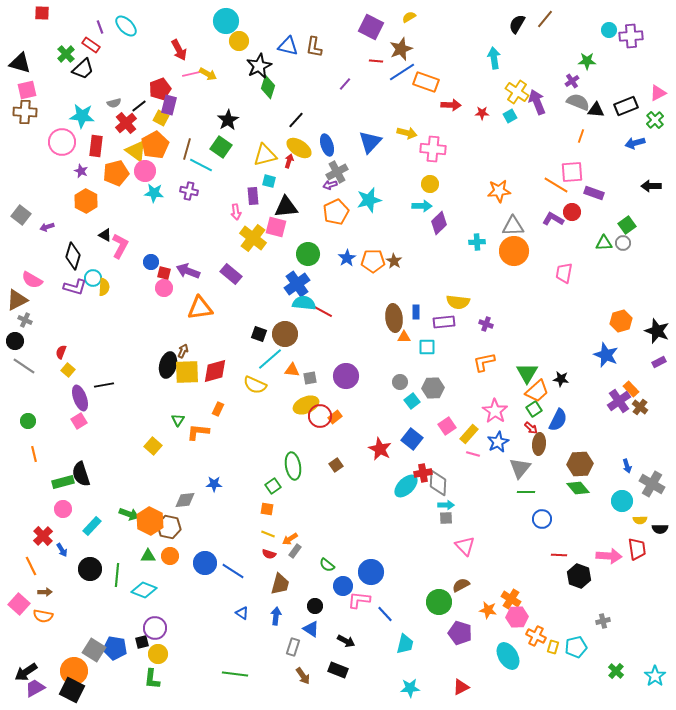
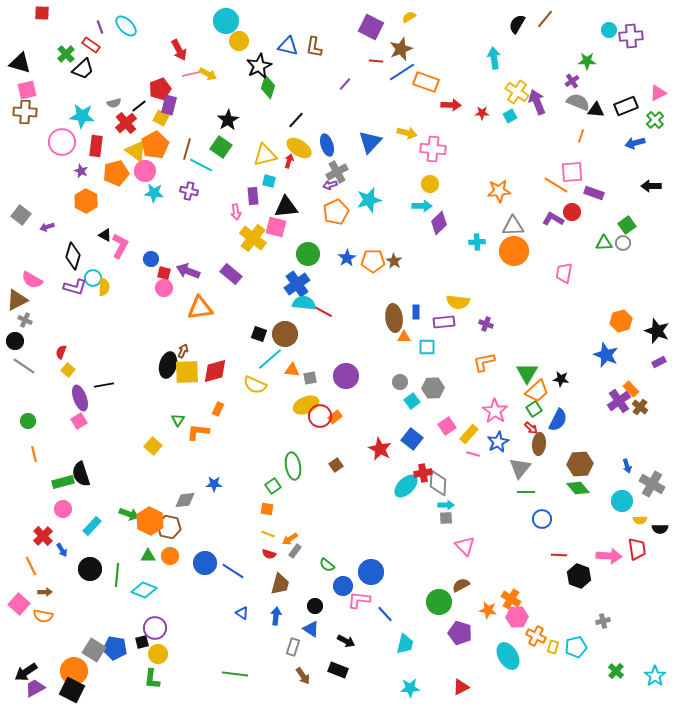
blue circle at (151, 262): moved 3 px up
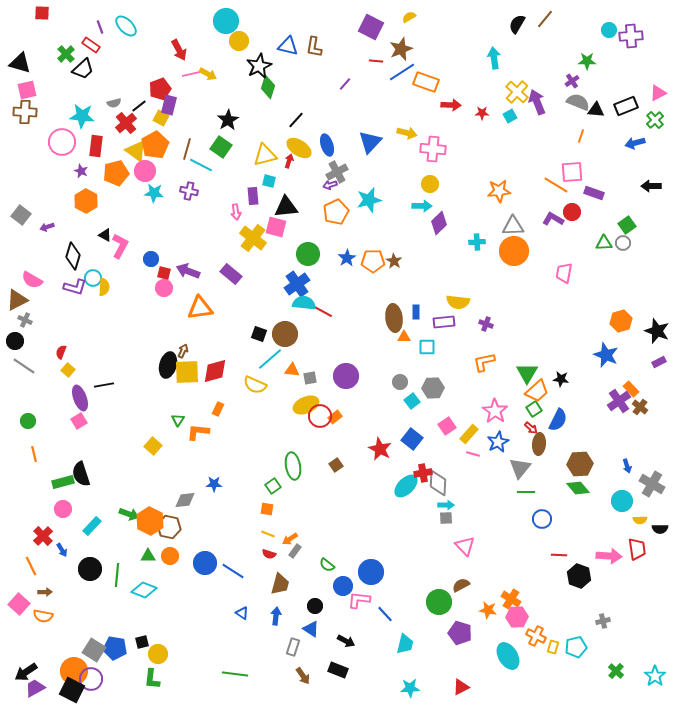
yellow cross at (517, 92): rotated 10 degrees clockwise
purple circle at (155, 628): moved 64 px left, 51 px down
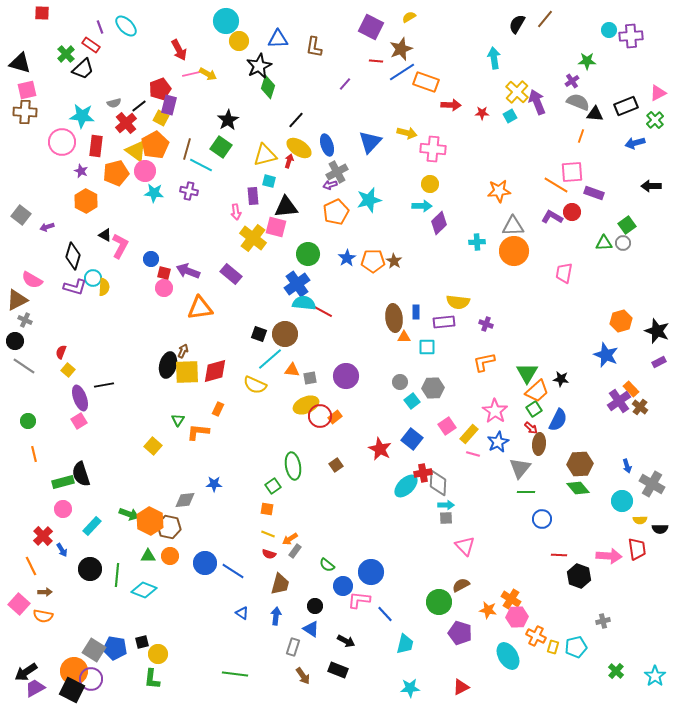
blue triangle at (288, 46): moved 10 px left, 7 px up; rotated 15 degrees counterclockwise
black triangle at (596, 110): moved 1 px left, 4 px down
purple L-shape at (553, 219): moved 1 px left, 2 px up
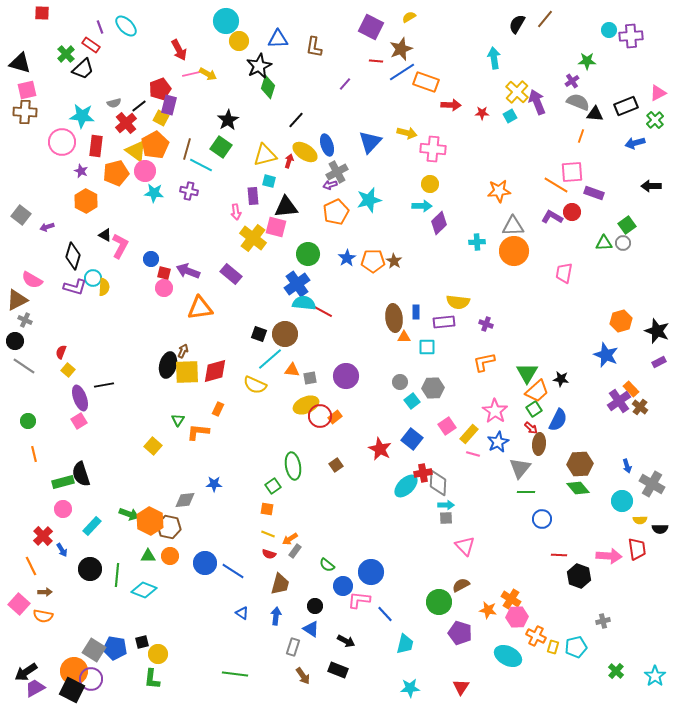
yellow ellipse at (299, 148): moved 6 px right, 4 px down
cyan ellipse at (508, 656): rotated 32 degrees counterclockwise
red triangle at (461, 687): rotated 30 degrees counterclockwise
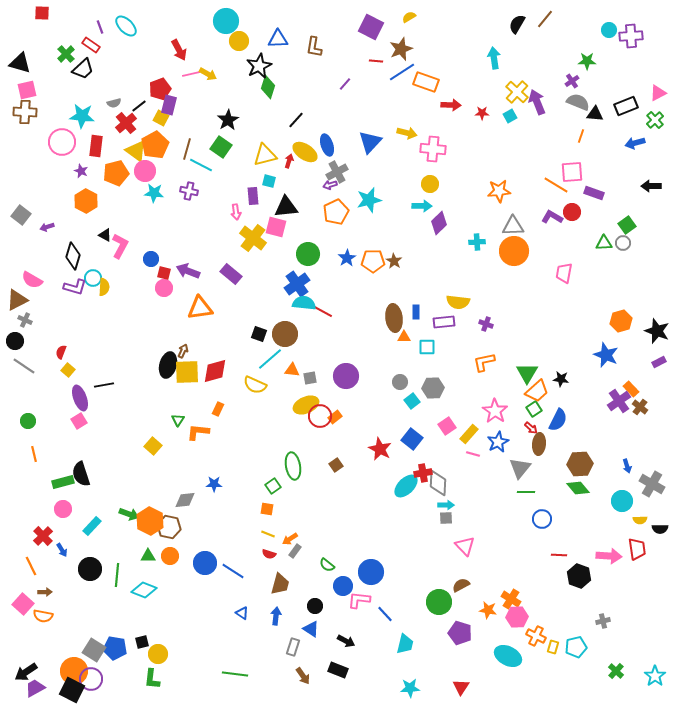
pink square at (19, 604): moved 4 px right
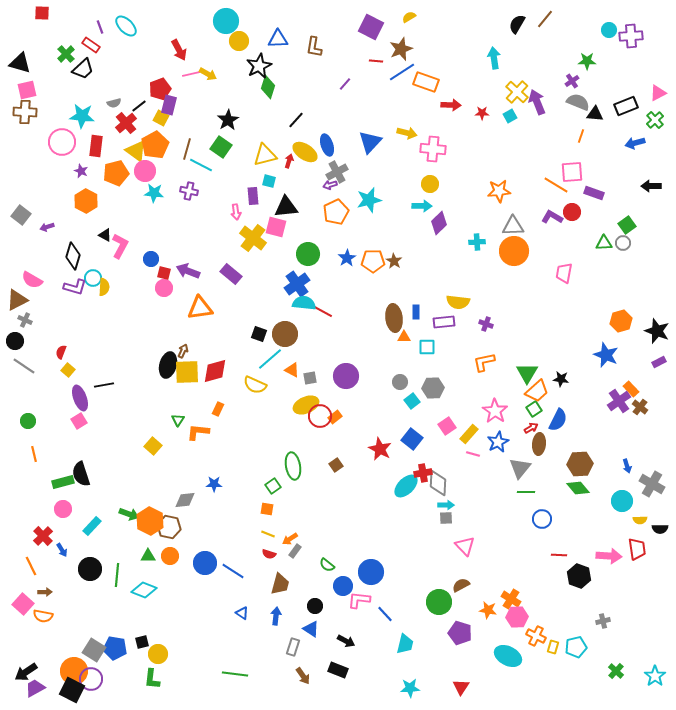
orange triangle at (292, 370): rotated 21 degrees clockwise
red arrow at (531, 428): rotated 72 degrees counterclockwise
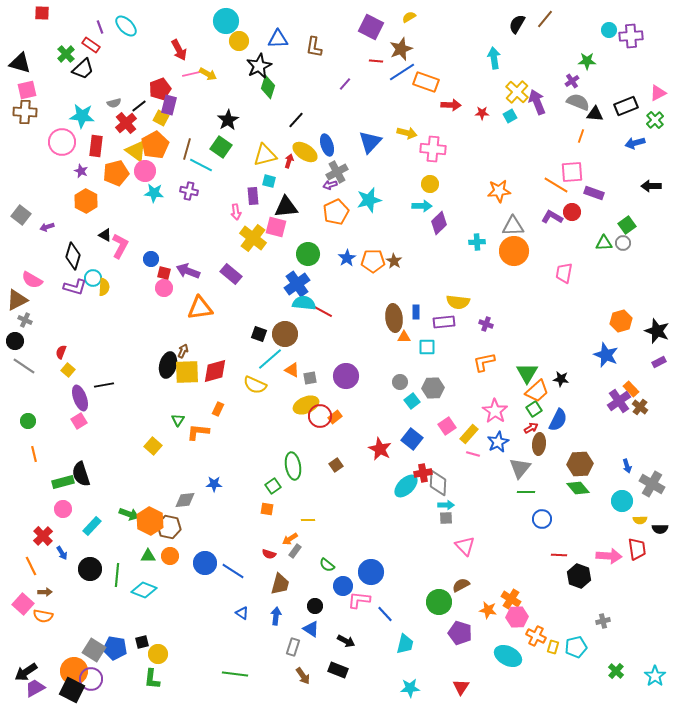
yellow line at (268, 534): moved 40 px right, 14 px up; rotated 24 degrees counterclockwise
blue arrow at (62, 550): moved 3 px down
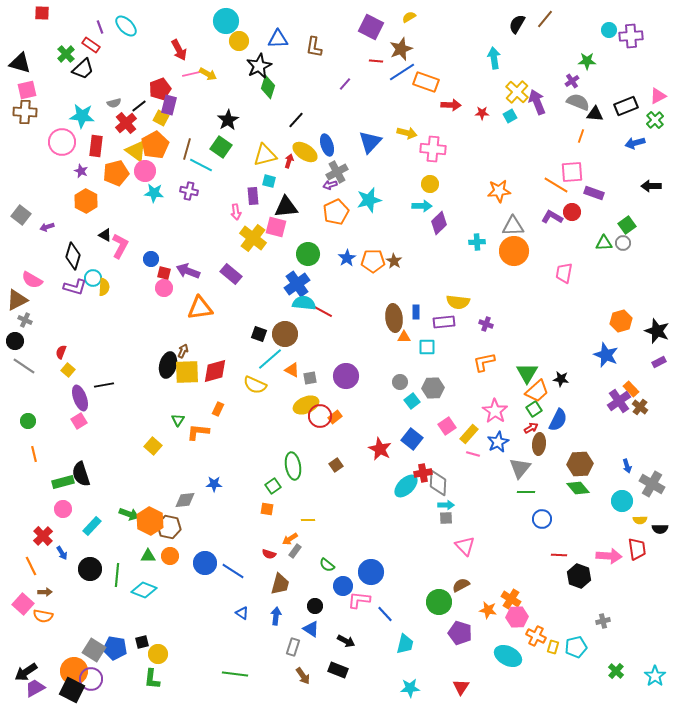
pink triangle at (658, 93): moved 3 px down
